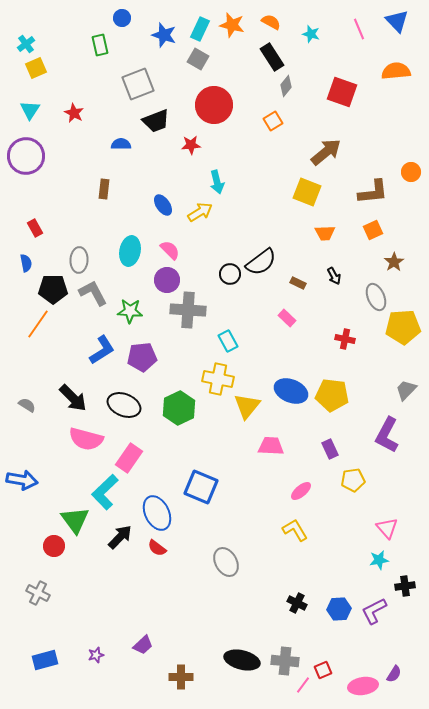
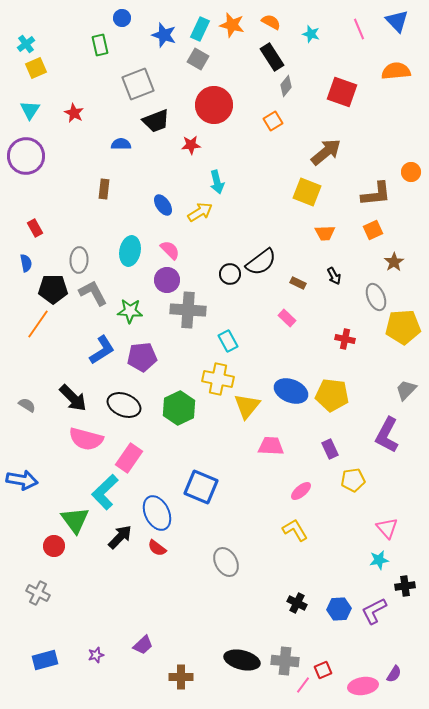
brown L-shape at (373, 192): moved 3 px right, 2 px down
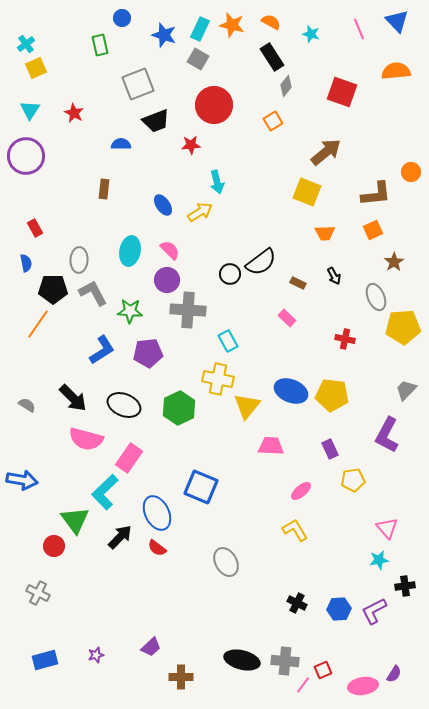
purple pentagon at (142, 357): moved 6 px right, 4 px up
purple trapezoid at (143, 645): moved 8 px right, 2 px down
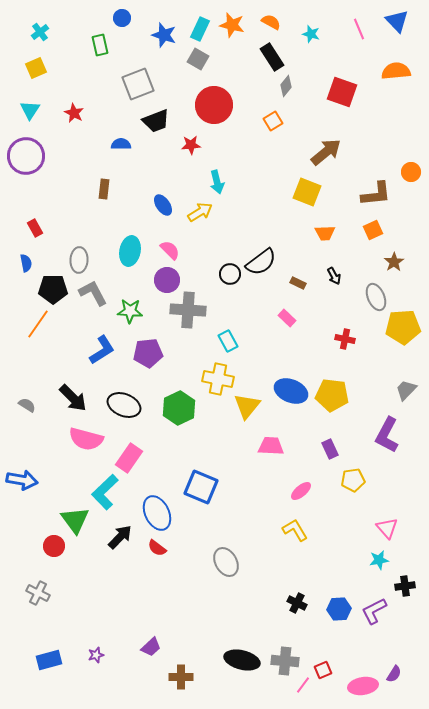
cyan cross at (26, 44): moved 14 px right, 12 px up
blue rectangle at (45, 660): moved 4 px right
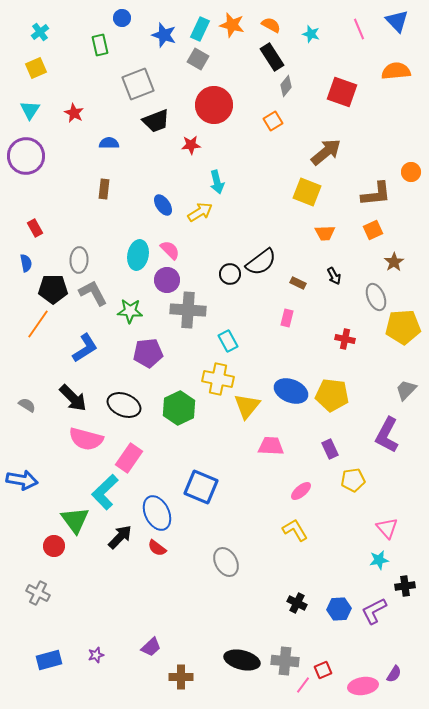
orange semicircle at (271, 22): moved 3 px down
blue semicircle at (121, 144): moved 12 px left, 1 px up
cyan ellipse at (130, 251): moved 8 px right, 4 px down
pink rectangle at (287, 318): rotated 60 degrees clockwise
blue L-shape at (102, 350): moved 17 px left, 2 px up
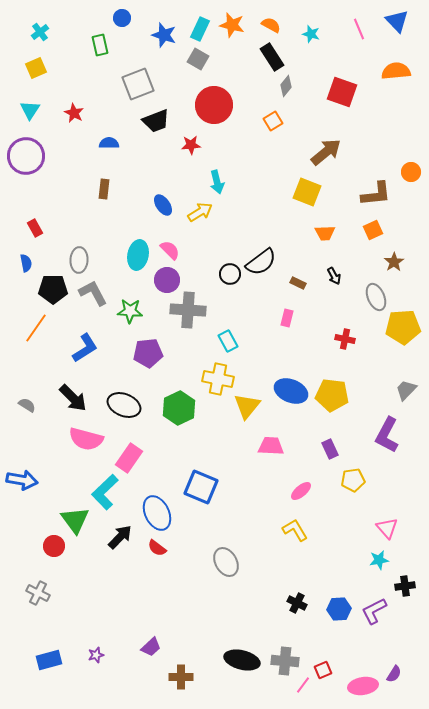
orange line at (38, 324): moved 2 px left, 4 px down
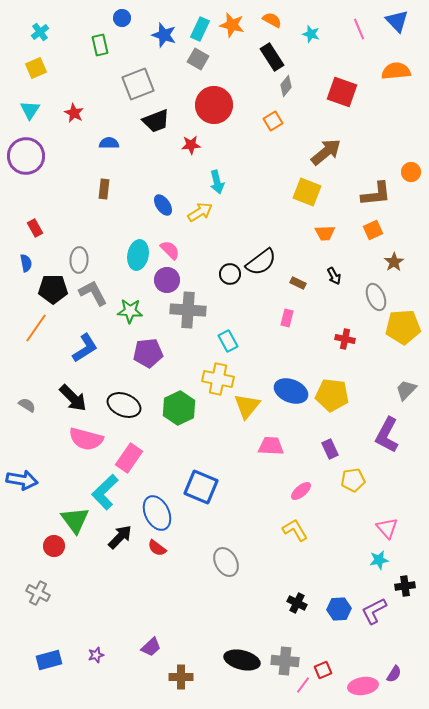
orange semicircle at (271, 25): moved 1 px right, 5 px up
